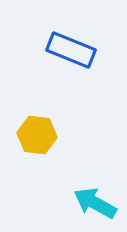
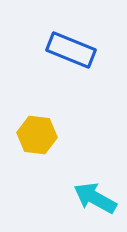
cyan arrow: moved 5 px up
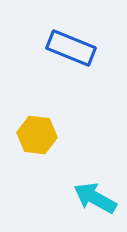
blue rectangle: moved 2 px up
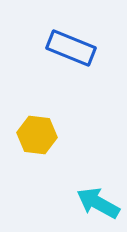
cyan arrow: moved 3 px right, 5 px down
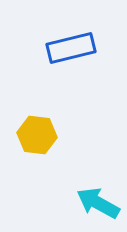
blue rectangle: rotated 36 degrees counterclockwise
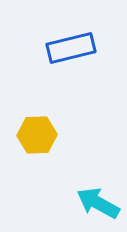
yellow hexagon: rotated 9 degrees counterclockwise
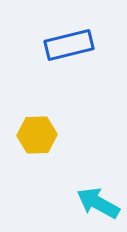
blue rectangle: moved 2 px left, 3 px up
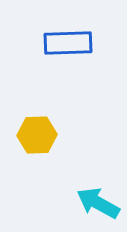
blue rectangle: moved 1 px left, 2 px up; rotated 12 degrees clockwise
